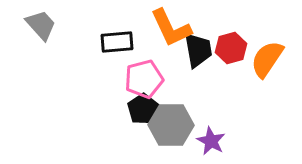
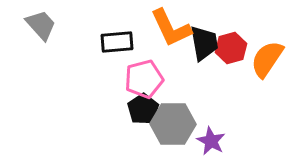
black trapezoid: moved 6 px right, 7 px up
gray hexagon: moved 2 px right, 1 px up
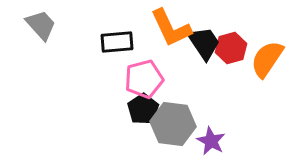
black trapezoid: rotated 24 degrees counterclockwise
gray hexagon: rotated 6 degrees clockwise
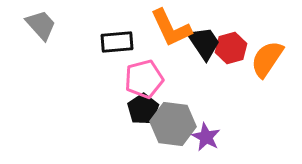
purple star: moved 5 px left, 4 px up
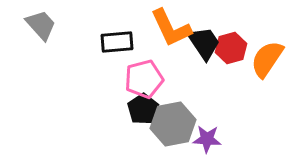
gray hexagon: rotated 18 degrees counterclockwise
purple star: moved 1 px right, 2 px down; rotated 24 degrees counterclockwise
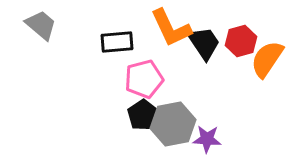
gray trapezoid: rotated 8 degrees counterclockwise
red hexagon: moved 10 px right, 7 px up
black pentagon: moved 6 px down
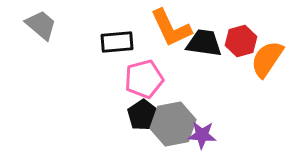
black trapezoid: rotated 48 degrees counterclockwise
purple star: moved 5 px left, 4 px up
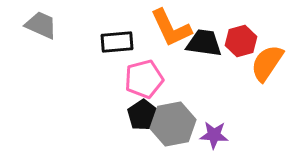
gray trapezoid: rotated 16 degrees counterclockwise
orange semicircle: moved 4 px down
purple star: moved 12 px right
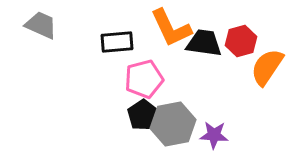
orange semicircle: moved 4 px down
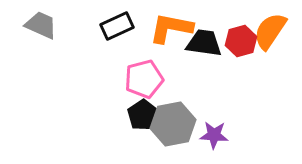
orange L-shape: rotated 126 degrees clockwise
black rectangle: moved 16 px up; rotated 20 degrees counterclockwise
orange semicircle: moved 3 px right, 36 px up
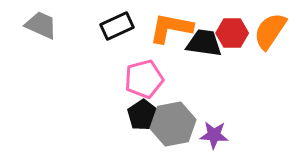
red hexagon: moved 9 px left, 8 px up; rotated 16 degrees clockwise
